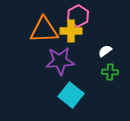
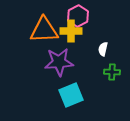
white semicircle: moved 2 px left, 2 px up; rotated 40 degrees counterclockwise
purple star: moved 1 px left, 1 px down
green cross: moved 2 px right
cyan square: rotated 30 degrees clockwise
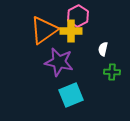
orange triangle: rotated 32 degrees counterclockwise
purple star: rotated 16 degrees clockwise
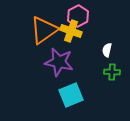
yellow cross: rotated 20 degrees clockwise
white semicircle: moved 4 px right, 1 px down
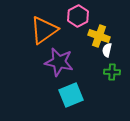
yellow cross: moved 28 px right, 5 px down
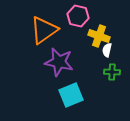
pink hexagon: rotated 20 degrees counterclockwise
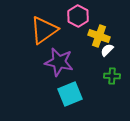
pink hexagon: rotated 15 degrees clockwise
white semicircle: rotated 32 degrees clockwise
green cross: moved 4 px down
cyan square: moved 1 px left, 1 px up
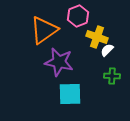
pink hexagon: rotated 10 degrees clockwise
yellow cross: moved 2 px left, 1 px down
cyan square: rotated 20 degrees clockwise
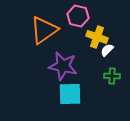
pink hexagon: rotated 25 degrees counterclockwise
purple star: moved 4 px right, 4 px down
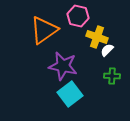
cyan square: rotated 35 degrees counterclockwise
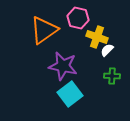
pink hexagon: moved 2 px down
